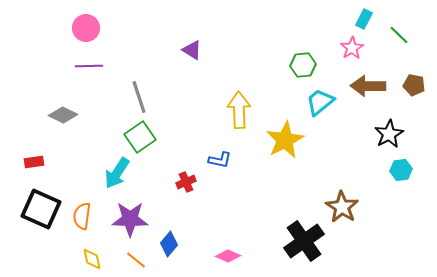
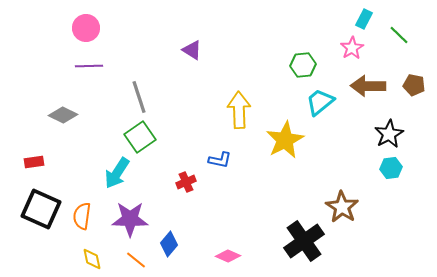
cyan hexagon: moved 10 px left, 2 px up
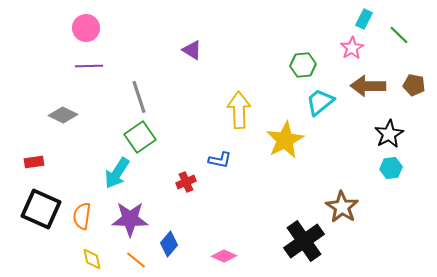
pink diamond: moved 4 px left
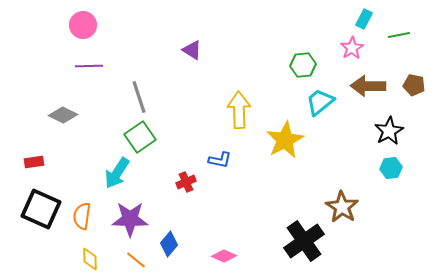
pink circle: moved 3 px left, 3 px up
green line: rotated 55 degrees counterclockwise
black star: moved 3 px up
yellow diamond: moved 2 px left; rotated 10 degrees clockwise
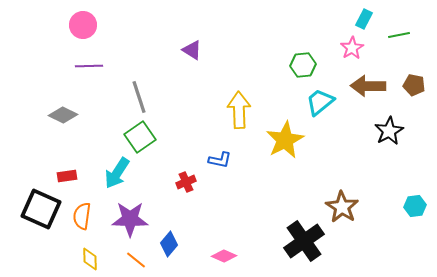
red rectangle: moved 33 px right, 14 px down
cyan hexagon: moved 24 px right, 38 px down
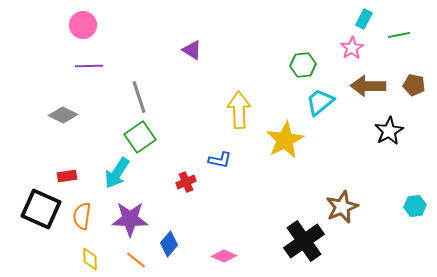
brown star: rotated 16 degrees clockwise
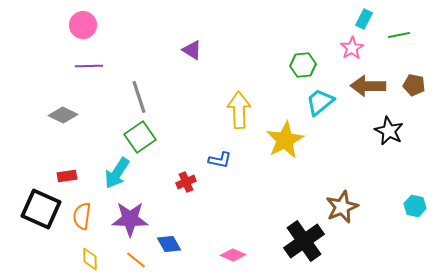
black star: rotated 16 degrees counterclockwise
cyan hexagon: rotated 20 degrees clockwise
blue diamond: rotated 70 degrees counterclockwise
pink diamond: moved 9 px right, 1 px up
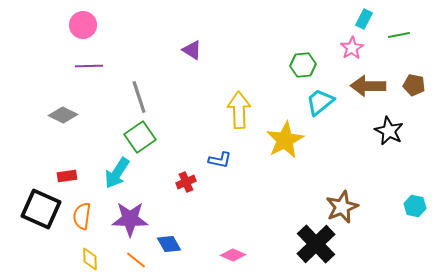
black cross: moved 12 px right, 3 px down; rotated 9 degrees counterclockwise
